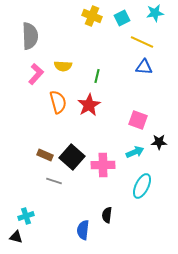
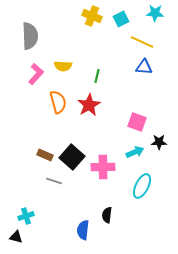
cyan star: rotated 12 degrees clockwise
cyan square: moved 1 px left, 1 px down
pink square: moved 1 px left, 2 px down
pink cross: moved 2 px down
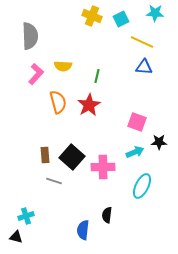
brown rectangle: rotated 63 degrees clockwise
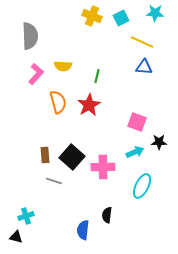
cyan square: moved 1 px up
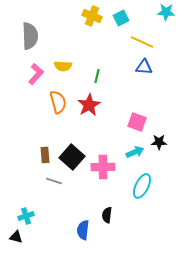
cyan star: moved 11 px right, 1 px up
